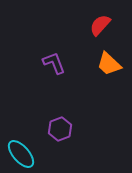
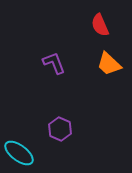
red semicircle: rotated 65 degrees counterclockwise
purple hexagon: rotated 15 degrees counterclockwise
cyan ellipse: moved 2 px left, 1 px up; rotated 12 degrees counterclockwise
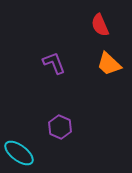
purple hexagon: moved 2 px up
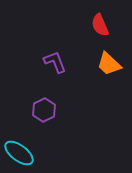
purple L-shape: moved 1 px right, 1 px up
purple hexagon: moved 16 px left, 17 px up; rotated 10 degrees clockwise
